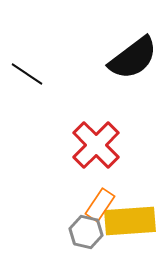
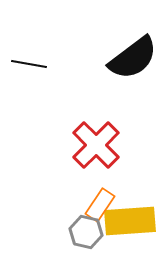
black line: moved 2 px right, 10 px up; rotated 24 degrees counterclockwise
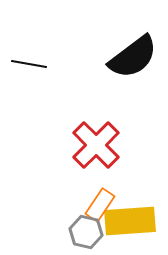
black semicircle: moved 1 px up
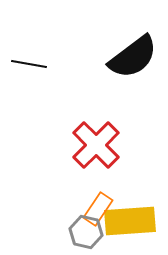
orange rectangle: moved 2 px left, 4 px down
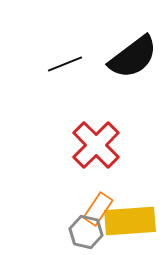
black line: moved 36 px right; rotated 32 degrees counterclockwise
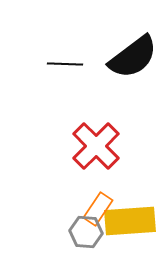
black line: rotated 24 degrees clockwise
red cross: moved 1 px down
gray hexagon: rotated 8 degrees counterclockwise
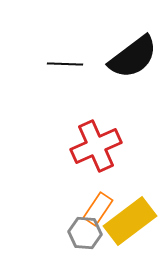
red cross: rotated 21 degrees clockwise
yellow rectangle: rotated 33 degrees counterclockwise
gray hexagon: moved 1 px left, 1 px down
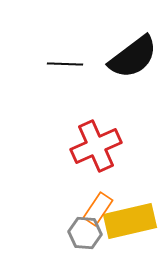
yellow rectangle: rotated 24 degrees clockwise
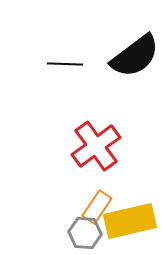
black semicircle: moved 2 px right, 1 px up
red cross: rotated 12 degrees counterclockwise
orange rectangle: moved 1 px left, 2 px up
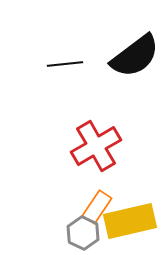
black line: rotated 8 degrees counterclockwise
red cross: rotated 6 degrees clockwise
gray hexagon: moved 2 px left; rotated 20 degrees clockwise
